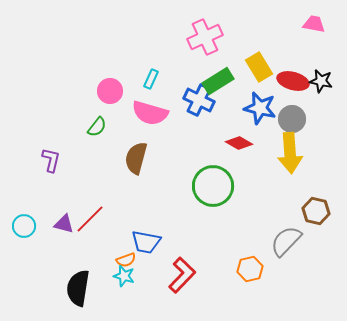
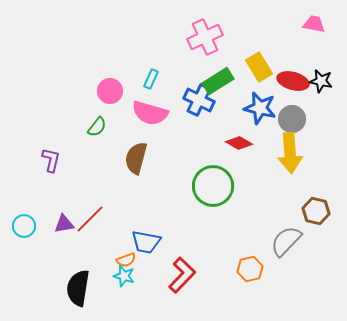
purple triangle: rotated 25 degrees counterclockwise
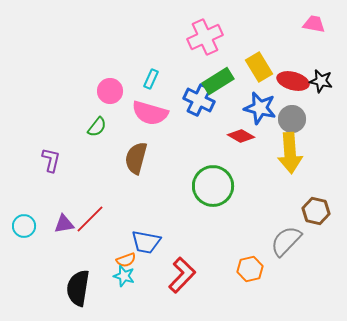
red diamond: moved 2 px right, 7 px up
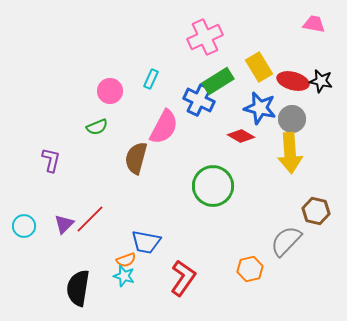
pink semicircle: moved 14 px right, 14 px down; rotated 78 degrees counterclockwise
green semicircle: rotated 30 degrees clockwise
purple triangle: rotated 35 degrees counterclockwise
red L-shape: moved 1 px right, 3 px down; rotated 9 degrees counterclockwise
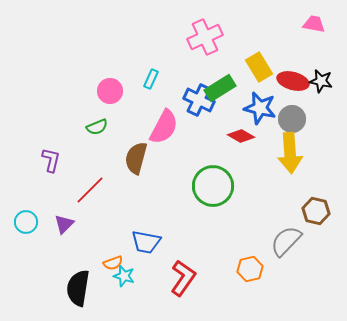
green rectangle: moved 2 px right, 7 px down
red line: moved 29 px up
cyan circle: moved 2 px right, 4 px up
orange semicircle: moved 13 px left, 3 px down
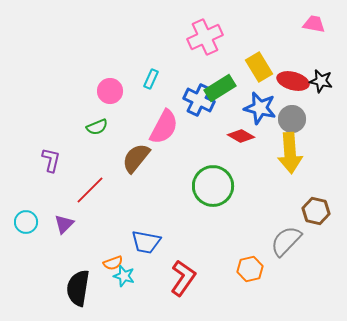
brown semicircle: rotated 24 degrees clockwise
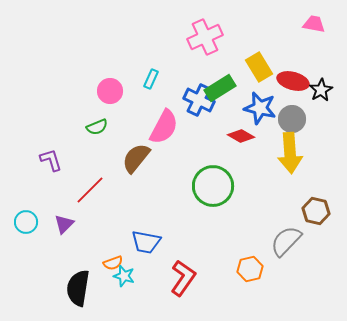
black star: moved 9 px down; rotated 30 degrees clockwise
purple L-shape: rotated 30 degrees counterclockwise
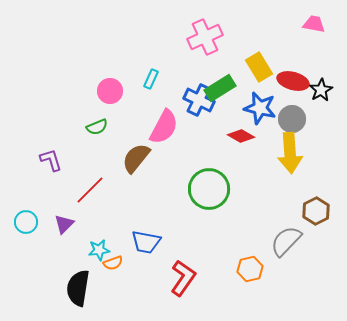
green circle: moved 4 px left, 3 px down
brown hexagon: rotated 20 degrees clockwise
cyan star: moved 25 px left, 26 px up; rotated 25 degrees counterclockwise
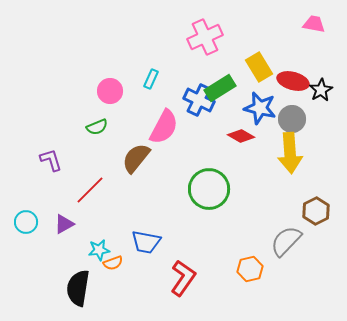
purple triangle: rotated 15 degrees clockwise
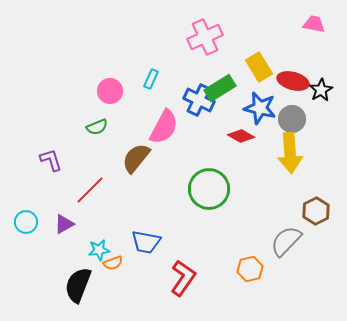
black semicircle: moved 3 px up; rotated 12 degrees clockwise
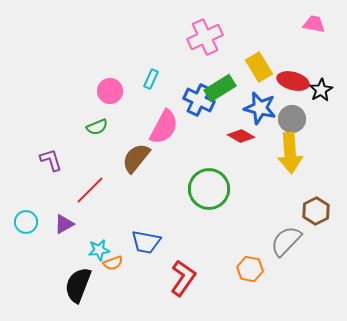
orange hexagon: rotated 25 degrees clockwise
